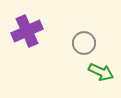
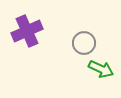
green arrow: moved 3 px up
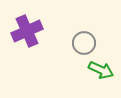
green arrow: moved 1 px down
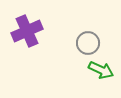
gray circle: moved 4 px right
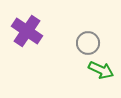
purple cross: rotated 32 degrees counterclockwise
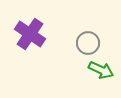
purple cross: moved 3 px right, 3 px down
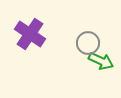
green arrow: moved 9 px up
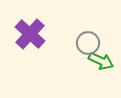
purple cross: rotated 8 degrees clockwise
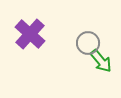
green arrow: rotated 25 degrees clockwise
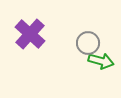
green arrow: rotated 35 degrees counterclockwise
